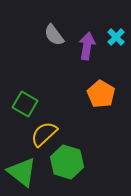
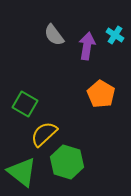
cyan cross: moved 1 px left, 2 px up; rotated 12 degrees counterclockwise
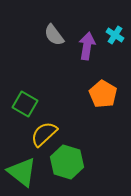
orange pentagon: moved 2 px right
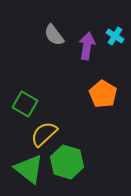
cyan cross: moved 1 px down
green triangle: moved 7 px right, 3 px up
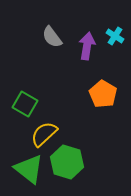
gray semicircle: moved 2 px left, 2 px down
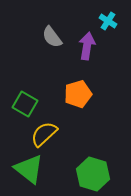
cyan cross: moved 7 px left, 15 px up
orange pentagon: moved 25 px left; rotated 24 degrees clockwise
green hexagon: moved 26 px right, 12 px down
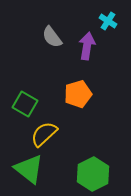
green hexagon: rotated 16 degrees clockwise
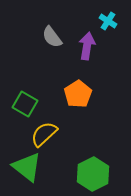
orange pentagon: rotated 16 degrees counterclockwise
green triangle: moved 2 px left, 2 px up
